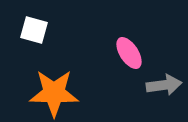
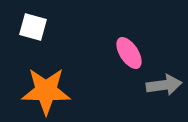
white square: moved 1 px left, 3 px up
orange star: moved 8 px left, 2 px up
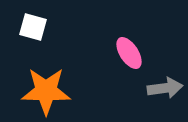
gray arrow: moved 1 px right, 3 px down
